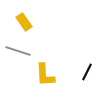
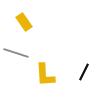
gray line: moved 2 px left, 2 px down
black line: moved 3 px left
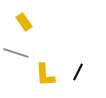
black line: moved 6 px left
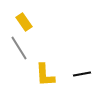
gray line: moved 3 px right, 5 px up; rotated 40 degrees clockwise
black line: moved 4 px right, 2 px down; rotated 54 degrees clockwise
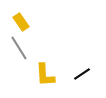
yellow rectangle: moved 3 px left
black line: rotated 24 degrees counterclockwise
